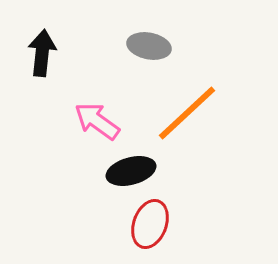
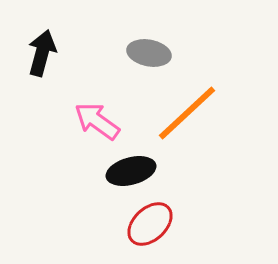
gray ellipse: moved 7 px down
black arrow: rotated 9 degrees clockwise
red ellipse: rotated 27 degrees clockwise
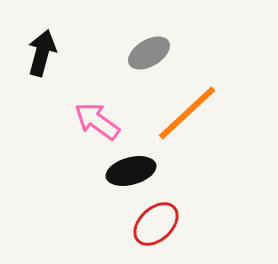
gray ellipse: rotated 42 degrees counterclockwise
red ellipse: moved 6 px right
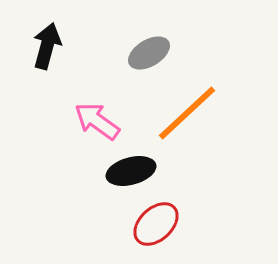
black arrow: moved 5 px right, 7 px up
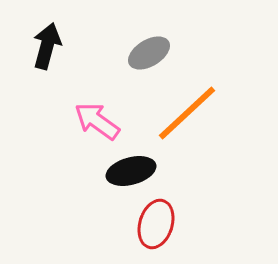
red ellipse: rotated 30 degrees counterclockwise
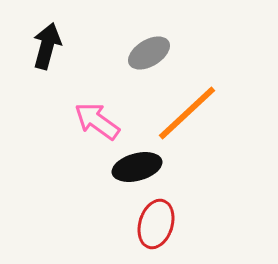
black ellipse: moved 6 px right, 4 px up
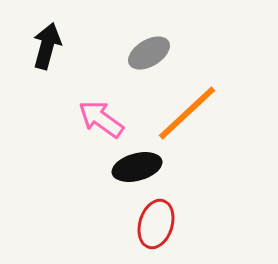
pink arrow: moved 4 px right, 2 px up
